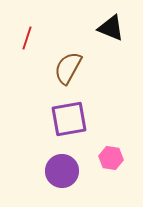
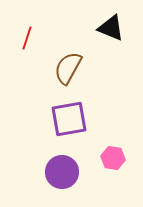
pink hexagon: moved 2 px right
purple circle: moved 1 px down
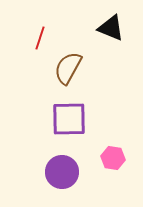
red line: moved 13 px right
purple square: rotated 9 degrees clockwise
